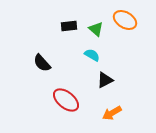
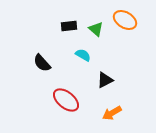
cyan semicircle: moved 9 px left
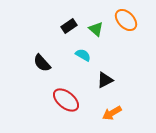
orange ellipse: moved 1 px right; rotated 15 degrees clockwise
black rectangle: rotated 28 degrees counterclockwise
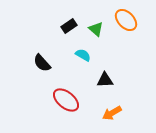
black triangle: rotated 24 degrees clockwise
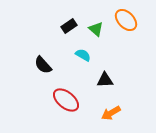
black semicircle: moved 1 px right, 2 px down
orange arrow: moved 1 px left
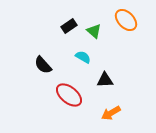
green triangle: moved 2 px left, 2 px down
cyan semicircle: moved 2 px down
red ellipse: moved 3 px right, 5 px up
